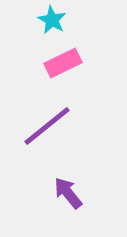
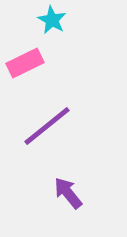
pink rectangle: moved 38 px left
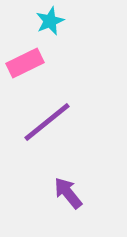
cyan star: moved 2 px left, 1 px down; rotated 20 degrees clockwise
purple line: moved 4 px up
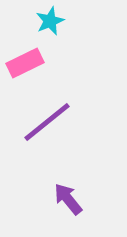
purple arrow: moved 6 px down
